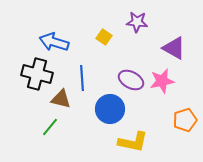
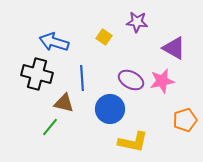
brown triangle: moved 3 px right, 4 px down
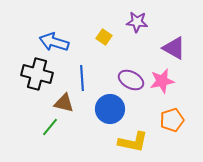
orange pentagon: moved 13 px left
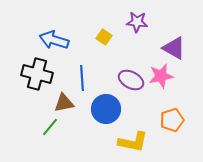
blue arrow: moved 2 px up
pink star: moved 1 px left, 5 px up
brown triangle: rotated 25 degrees counterclockwise
blue circle: moved 4 px left
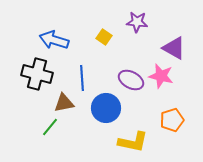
pink star: rotated 25 degrees clockwise
blue circle: moved 1 px up
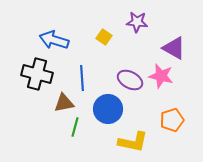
purple ellipse: moved 1 px left
blue circle: moved 2 px right, 1 px down
green line: moved 25 px right; rotated 24 degrees counterclockwise
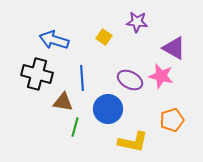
brown triangle: moved 1 px left, 1 px up; rotated 20 degrees clockwise
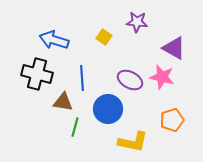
pink star: moved 1 px right, 1 px down
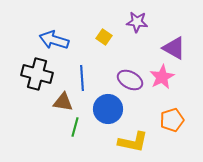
pink star: rotated 30 degrees clockwise
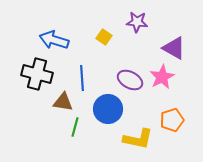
yellow L-shape: moved 5 px right, 3 px up
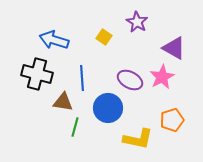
purple star: rotated 25 degrees clockwise
blue circle: moved 1 px up
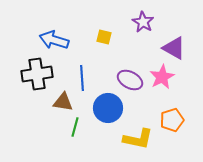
purple star: moved 6 px right
yellow square: rotated 21 degrees counterclockwise
black cross: rotated 24 degrees counterclockwise
